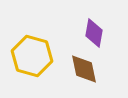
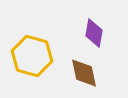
brown diamond: moved 4 px down
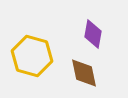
purple diamond: moved 1 px left, 1 px down
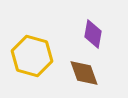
brown diamond: rotated 8 degrees counterclockwise
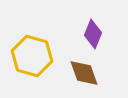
purple diamond: rotated 12 degrees clockwise
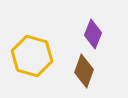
brown diamond: moved 2 px up; rotated 40 degrees clockwise
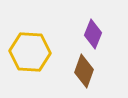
yellow hexagon: moved 2 px left, 4 px up; rotated 12 degrees counterclockwise
